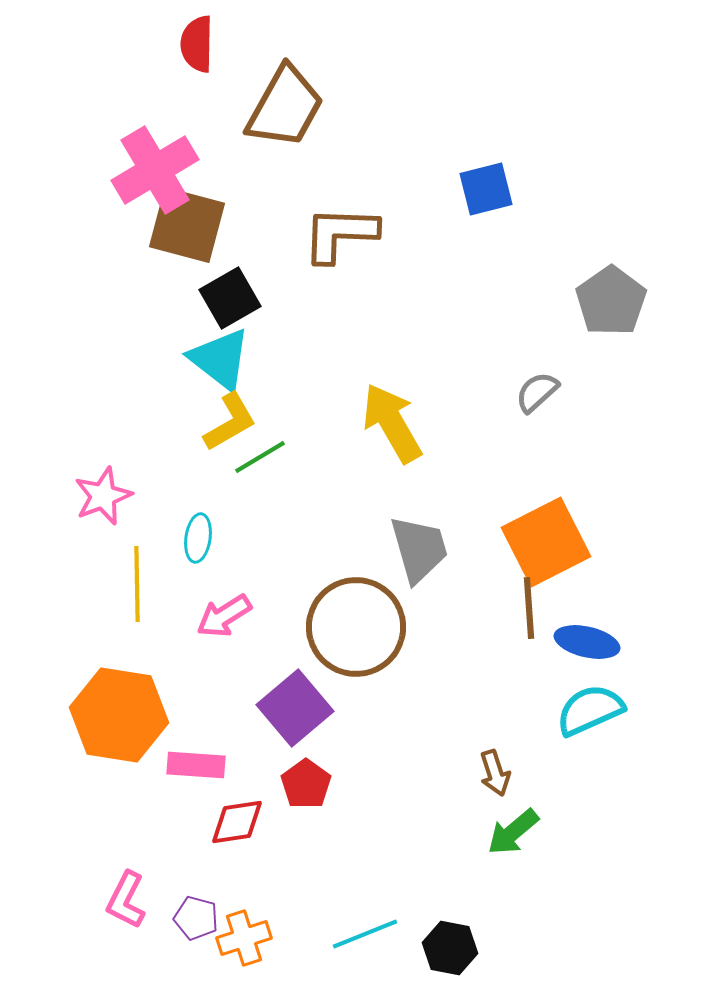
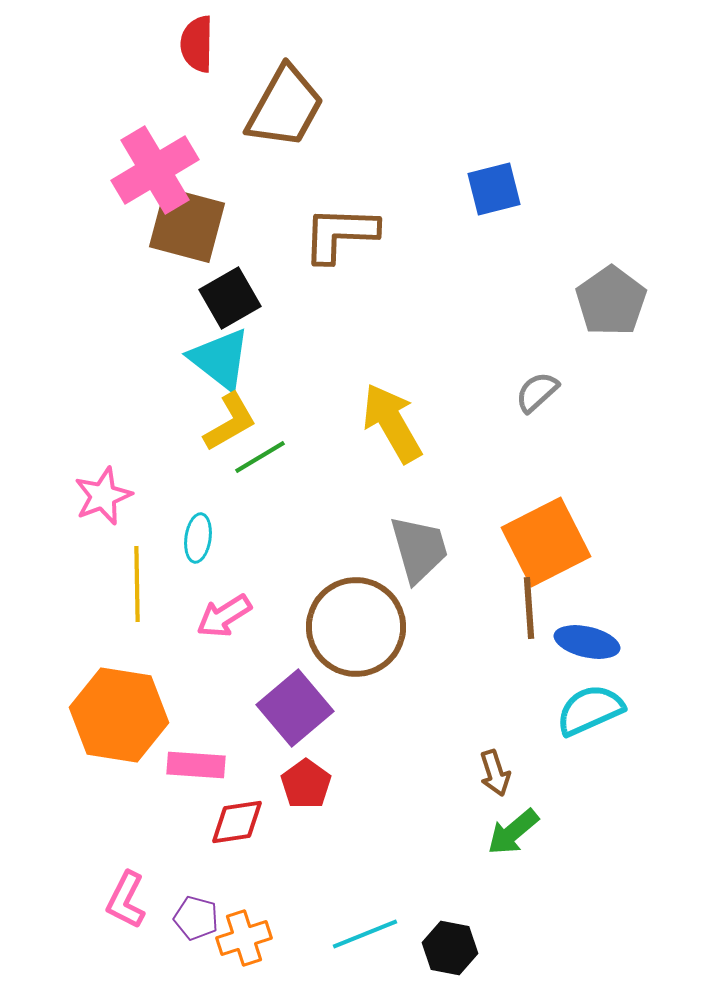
blue square: moved 8 px right
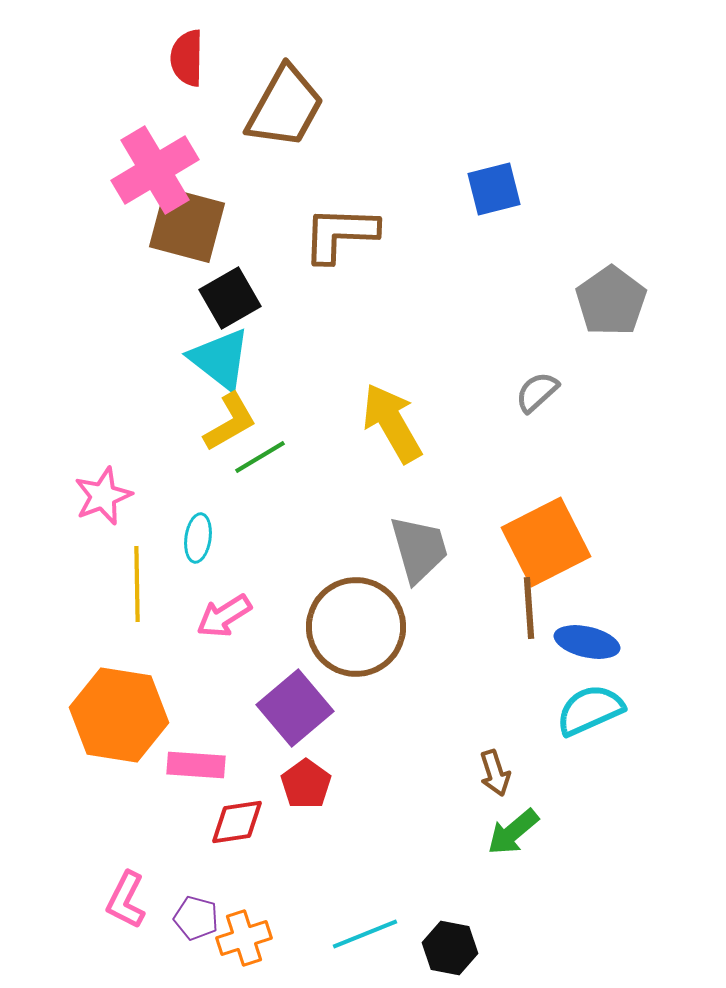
red semicircle: moved 10 px left, 14 px down
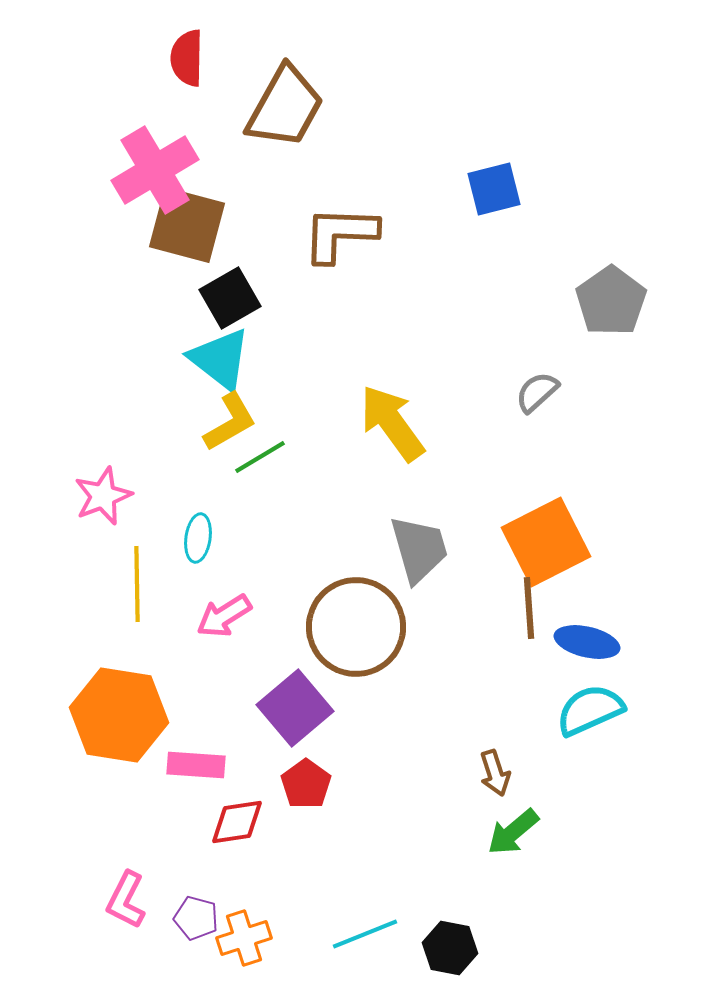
yellow arrow: rotated 6 degrees counterclockwise
